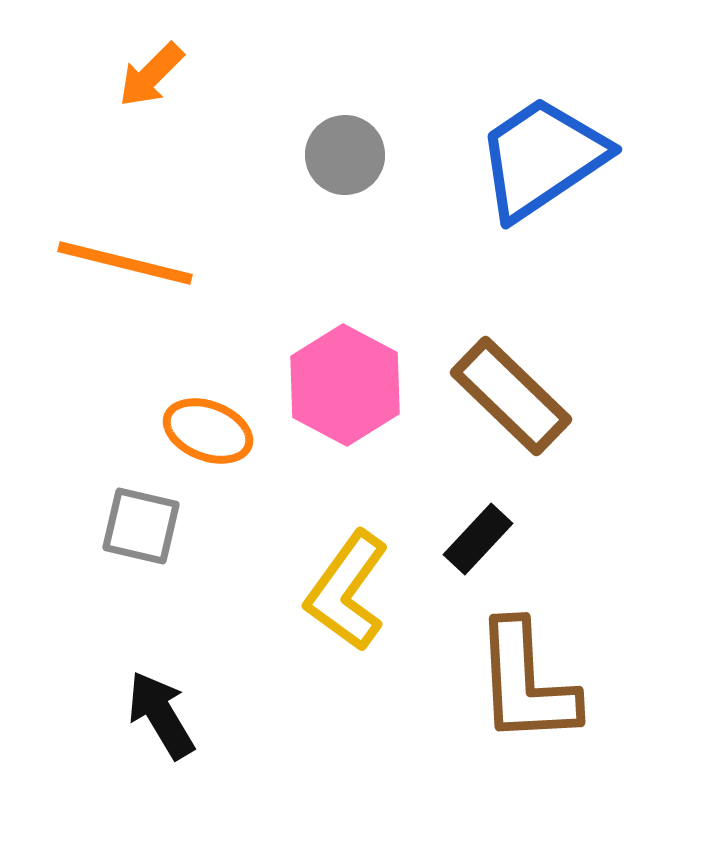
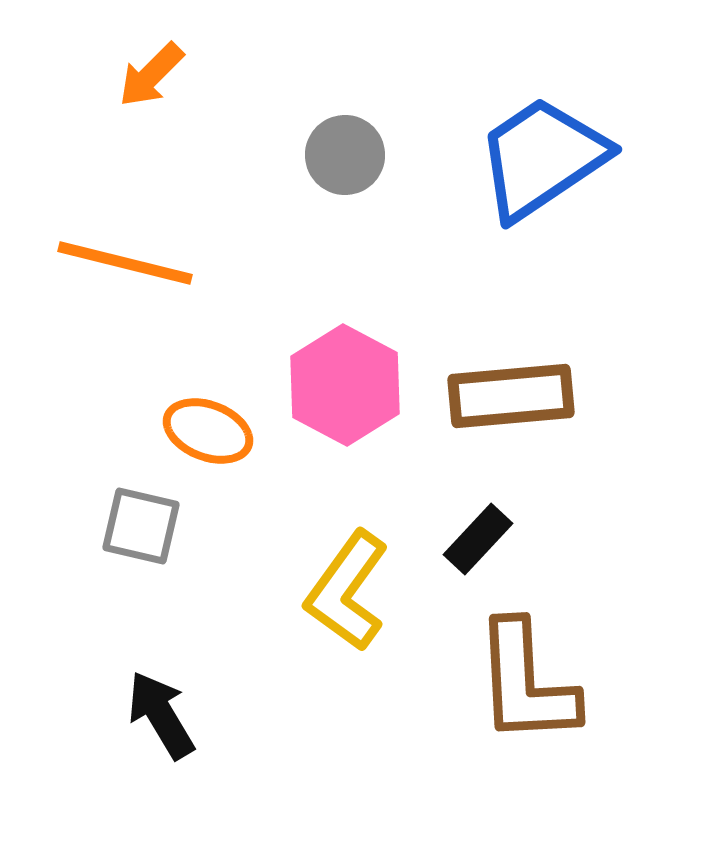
brown rectangle: rotated 49 degrees counterclockwise
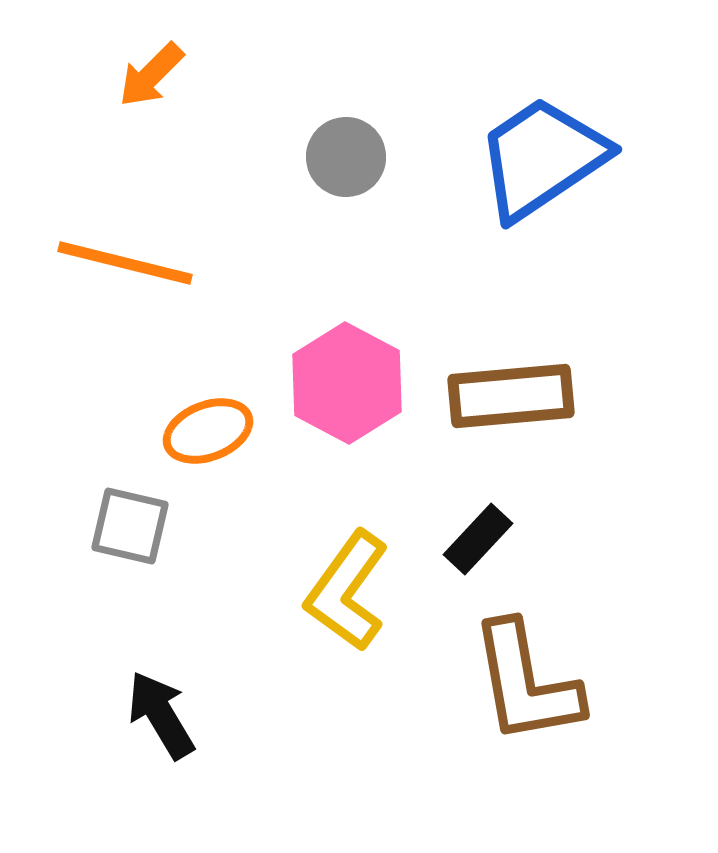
gray circle: moved 1 px right, 2 px down
pink hexagon: moved 2 px right, 2 px up
orange ellipse: rotated 42 degrees counterclockwise
gray square: moved 11 px left
brown L-shape: rotated 7 degrees counterclockwise
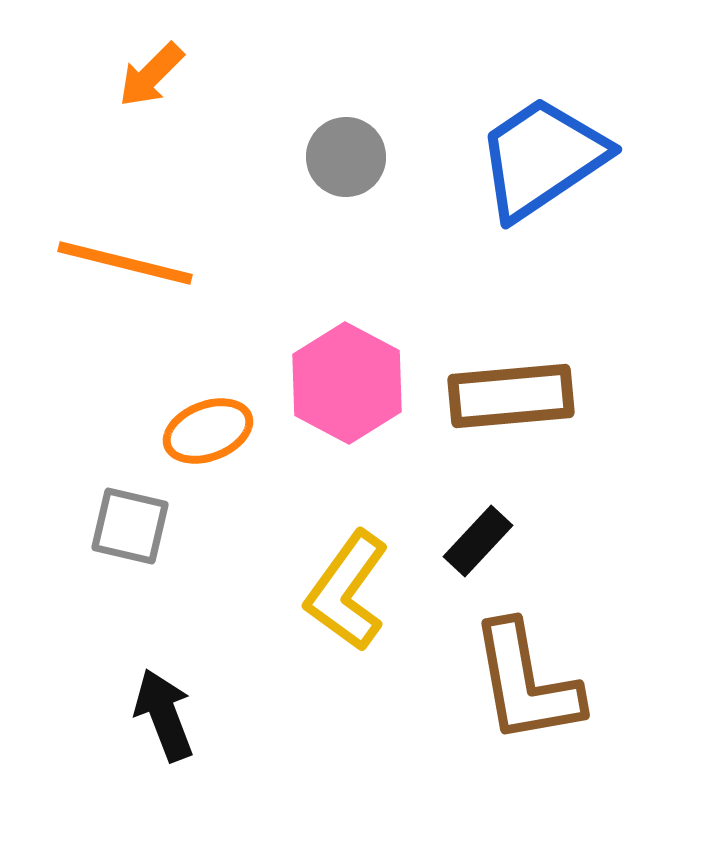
black rectangle: moved 2 px down
black arrow: moved 3 px right; rotated 10 degrees clockwise
